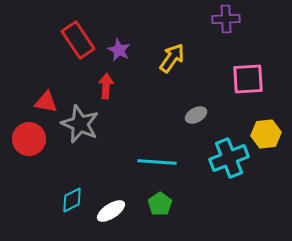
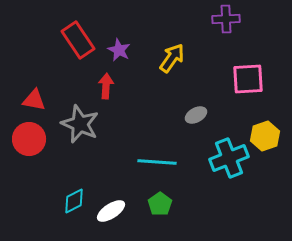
red triangle: moved 12 px left, 2 px up
yellow hexagon: moved 1 px left, 2 px down; rotated 12 degrees counterclockwise
cyan diamond: moved 2 px right, 1 px down
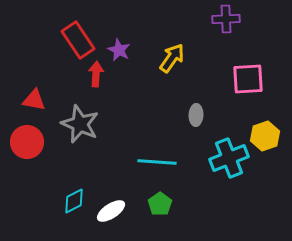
red arrow: moved 10 px left, 12 px up
gray ellipse: rotated 60 degrees counterclockwise
red circle: moved 2 px left, 3 px down
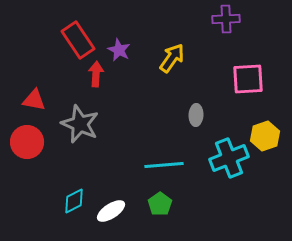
cyan line: moved 7 px right, 3 px down; rotated 9 degrees counterclockwise
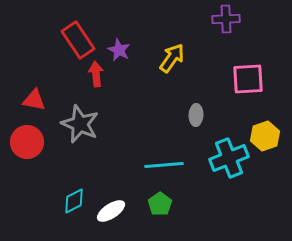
red arrow: rotated 10 degrees counterclockwise
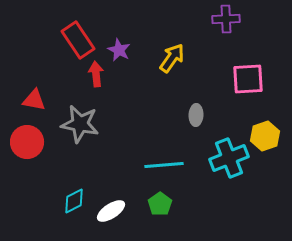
gray star: rotated 12 degrees counterclockwise
